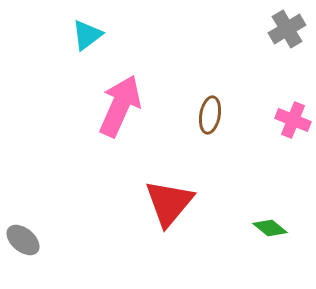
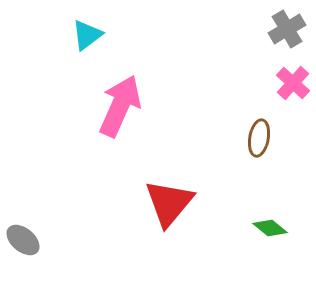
brown ellipse: moved 49 px right, 23 px down
pink cross: moved 37 px up; rotated 20 degrees clockwise
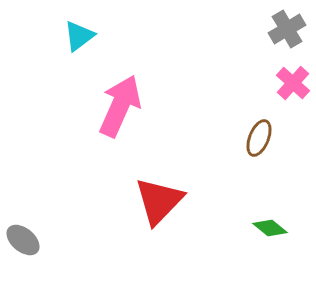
cyan triangle: moved 8 px left, 1 px down
brown ellipse: rotated 12 degrees clockwise
red triangle: moved 10 px left, 2 px up; rotated 4 degrees clockwise
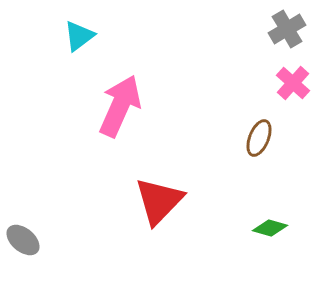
green diamond: rotated 24 degrees counterclockwise
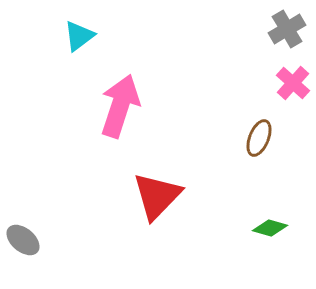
pink arrow: rotated 6 degrees counterclockwise
red triangle: moved 2 px left, 5 px up
